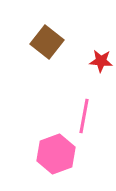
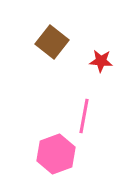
brown square: moved 5 px right
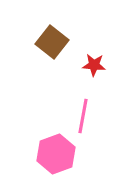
red star: moved 7 px left, 4 px down
pink line: moved 1 px left
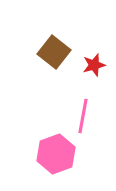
brown square: moved 2 px right, 10 px down
red star: rotated 20 degrees counterclockwise
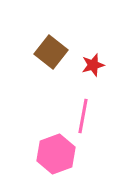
brown square: moved 3 px left
red star: moved 1 px left
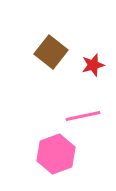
pink line: rotated 68 degrees clockwise
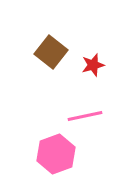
pink line: moved 2 px right
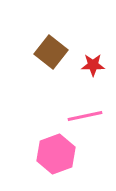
red star: rotated 15 degrees clockwise
